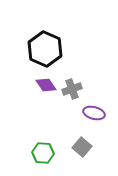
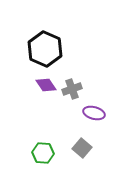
gray square: moved 1 px down
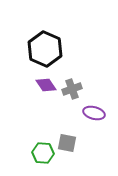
gray square: moved 15 px left, 5 px up; rotated 30 degrees counterclockwise
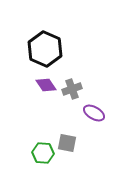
purple ellipse: rotated 15 degrees clockwise
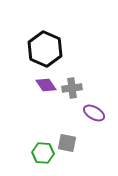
gray cross: moved 1 px up; rotated 12 degrees clockwise
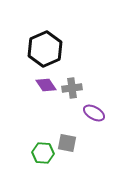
black hexagon: rotated 12 degrees clockwise
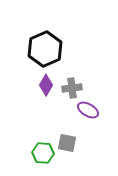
purple diamond: rotated 65 degrees clockwise
purple ellipse: moved 6 px left, 3 px up
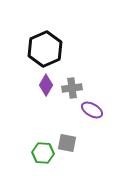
purple ellipse: moved 4 px right
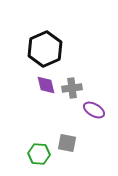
purple diamond: rotated 45 degrees counterclockwise
purple ellipse: moved 2 px right
green hexagon: moved 4 px left, 1 px down
